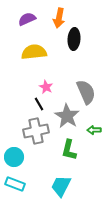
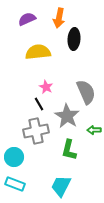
yellow semicircle: moved 4 px right
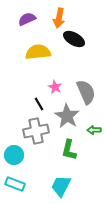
black ellipse: rotated 65 degrees counterclockwise
pink star: moved 9 px right
cyan circle: moved 2 px up
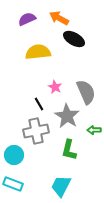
orange arrow: rotated 108 degrees clockwise
cyan rectangle: moved 2 px left
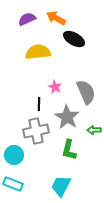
orange arrow: moved 3 px left
black line: rotated 32 degrees clockwise
gray star: moved 1 px down
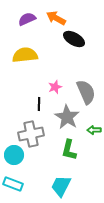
yellow semicircle: moved 13 px left, 3 px down
pink star: rotated 24 degrees clockwise
gray cross: moved 5 px left, 3 px down
